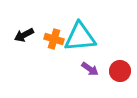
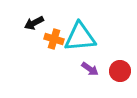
black arrow: moved 10 px right, 12 px up
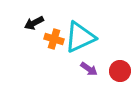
cyan triangle: rotated 20 degrees counterclockwise
purple arrow: moved 1 px left
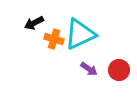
cyan triangle: moved 3 px up
red circle: moved 1 px left, 1 px up
